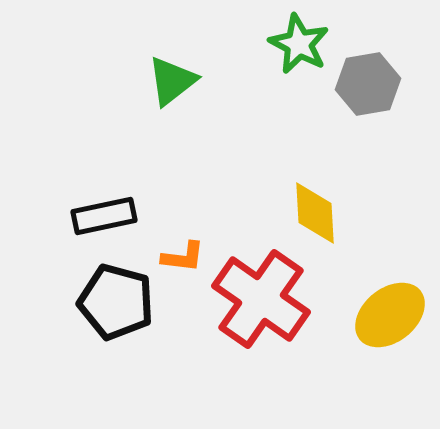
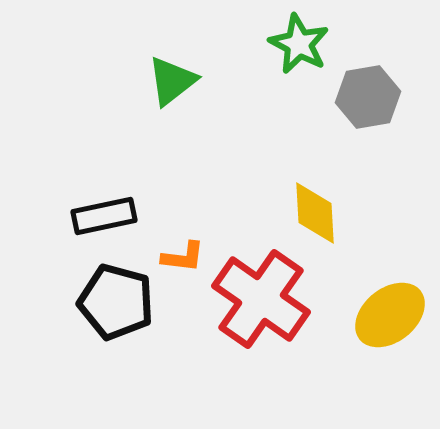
gray hexagon: moved 13 px down
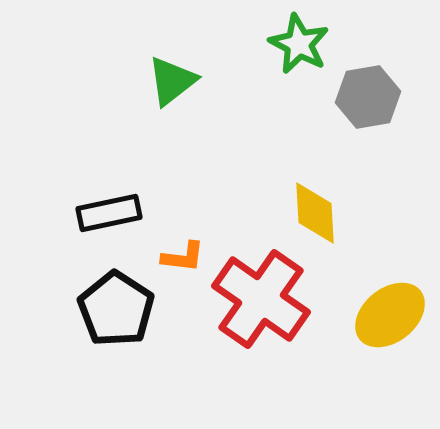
black rectangle: moved 5 px right, 3 px up
black pentagon: moved 7 px down; rotated 18 degrees clockwise
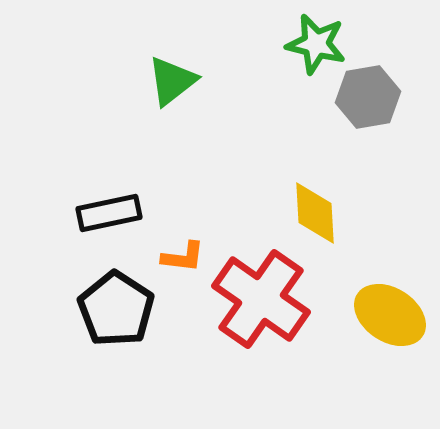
green star: moved 17 px right; rotated 14 degrees counterclockwise
yellow ellipse: rotated 72 degrees clockwise
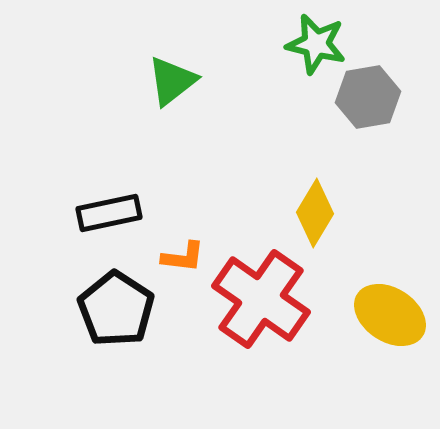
yellow diamond: rotated 34 degrees clockwise
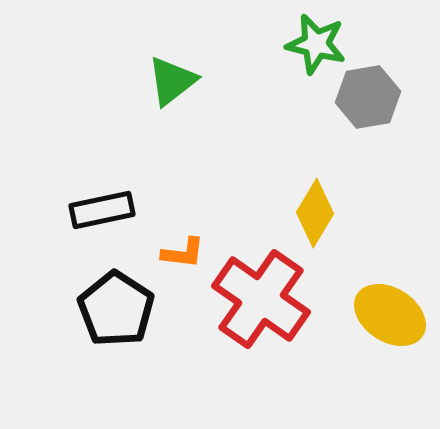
black rectangle: moved 7 px left, 3 px up
orange L-shape: moved 4 px up
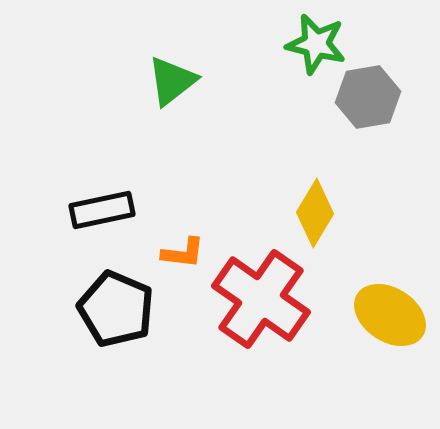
black pentagon: rotated 10 degrees counterclockwise
